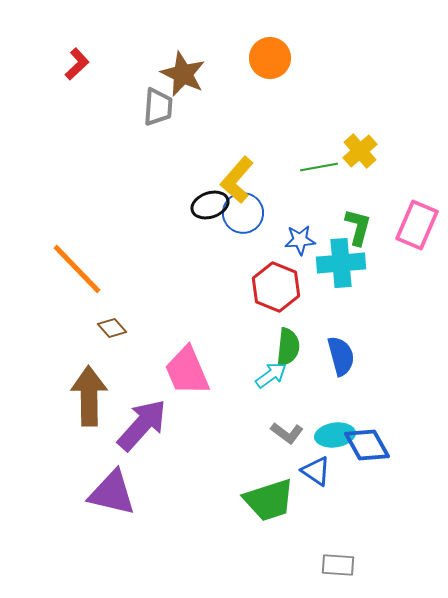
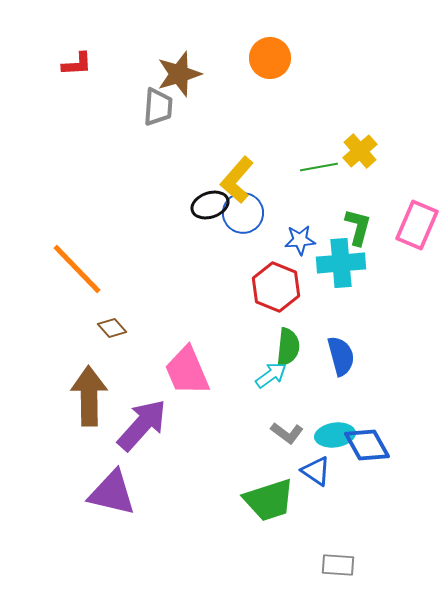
red L-shape: rotated 40 degrees clockwise
brown star: moved 4 px left; rotated 30 degrees clockwise
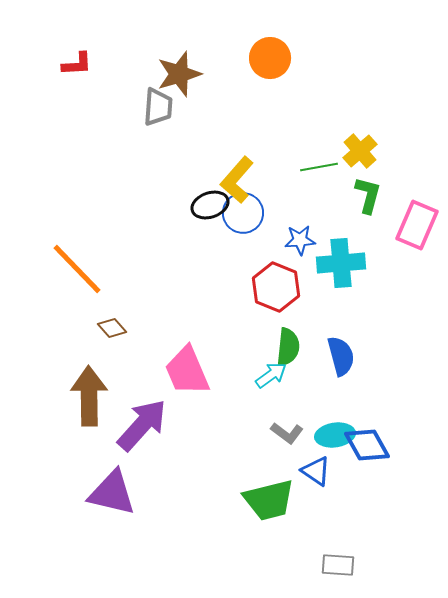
green L-shape: moved 10 px right, 32 px up
green trapezoid: rotated 4 degrees clockwise
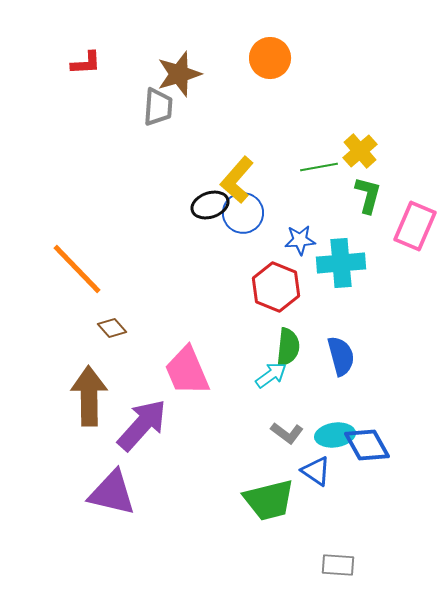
red L-shape: moved 9 px right, 1 px up
pink rectangle: moved 2 px left, 1 px down
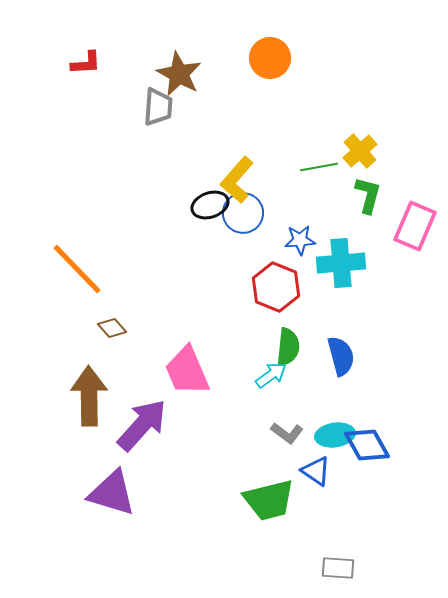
brown star: rotated 27 degrees counterclockwise
purple triangle: rotated 4 degrees clockwise
gray rectangle: moved 3 px down
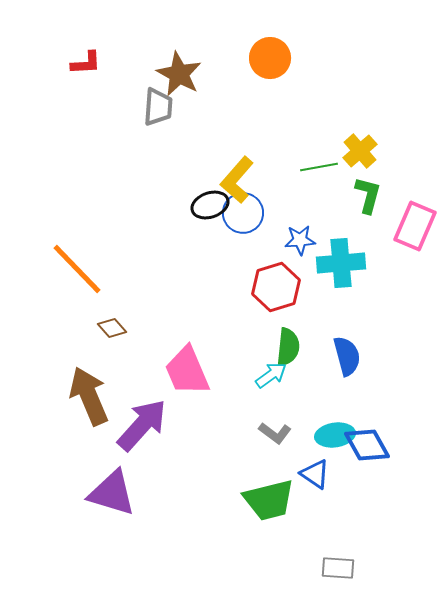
red hexagon: rotated 21 degrees clockwise
blue semicircle: moved 6 px right
brown arrow: rotated 22 degrees counterclockwise
gray L-shape: moved 12 px left
blue triangle: moved 1 px left, 3 px down
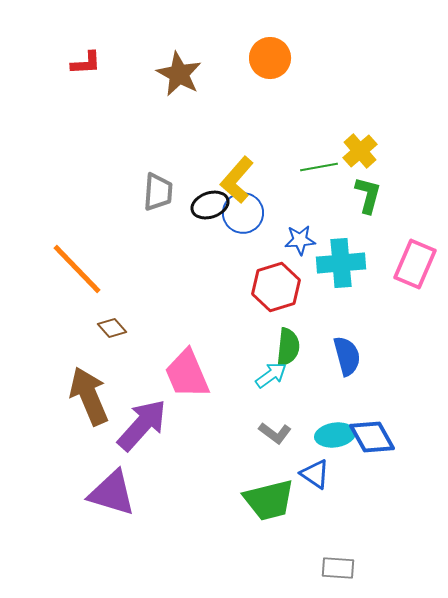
gray trapezoid: moved 85 px down
pink rectangle: moved 38 px down
pink trapezoid: moved 3 px down
blue diamond: moved 5 px right, 8 px up
